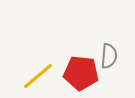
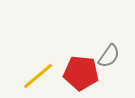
gray semicircle: rotated 30 degrees clockwise
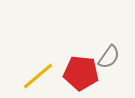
gray semicircle: moved 1 px down
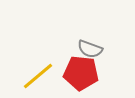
gray semicircle: moved 19 px left, 8 px up; rotated 75 degrees clockwise
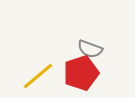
red pentagon: rotated 24 degrees counterclockwise
